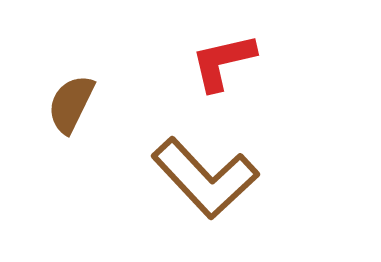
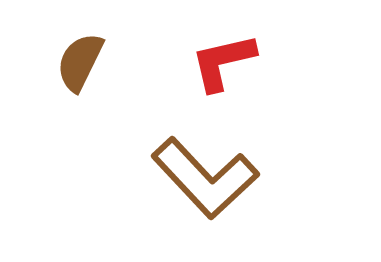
brown semicircle: moved 9 px right, 42 px up
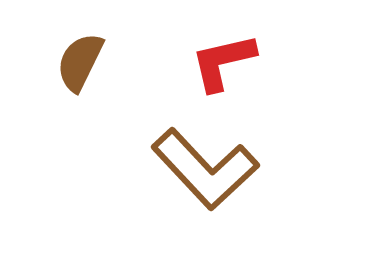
brown L-shape: moved 9 px up
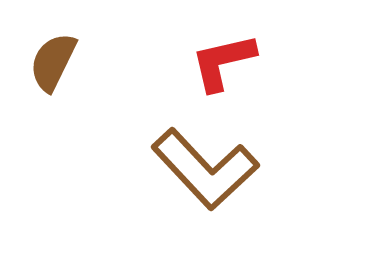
brown semicircle: moved 27 px left
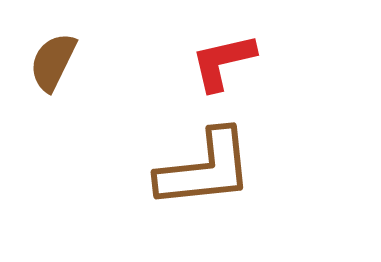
brown L-shape: rotated 53 degrees counterclockwise
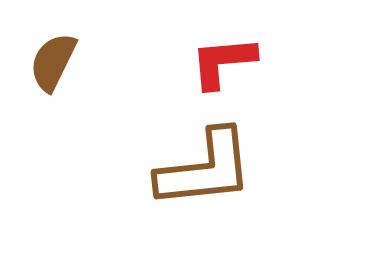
red L-shape: rotated 8 degrees clockwise
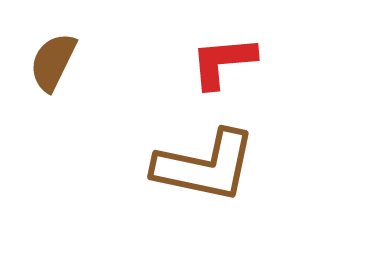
brown L-shape: moved 3 px up; rotated 18 degrees clockwise
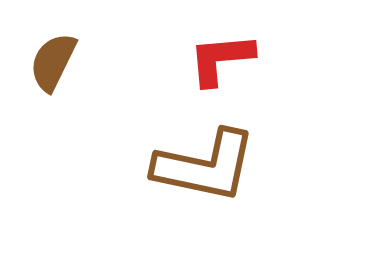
red L-shape: moved 2 px left, 3 px up
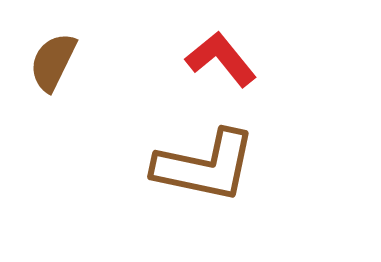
red L-shape: rotated 56 degrees clockwise
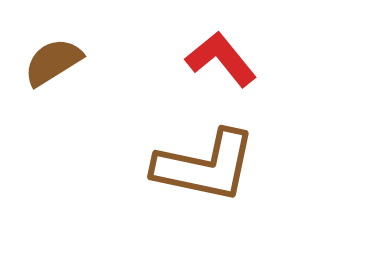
brown semicircle: rotated 32 degrees clockwise
